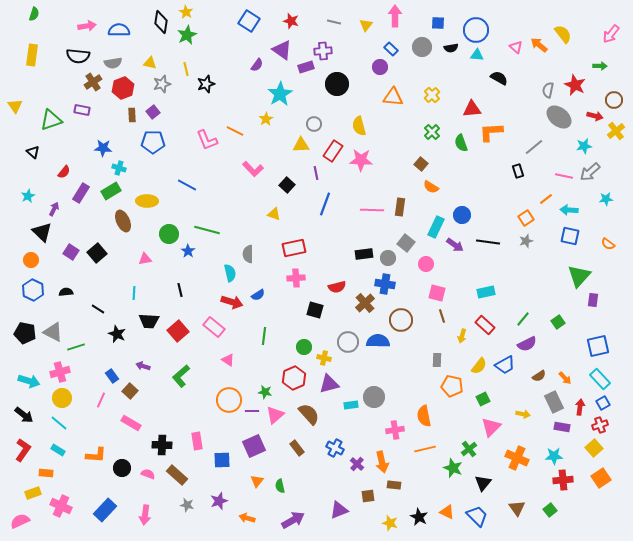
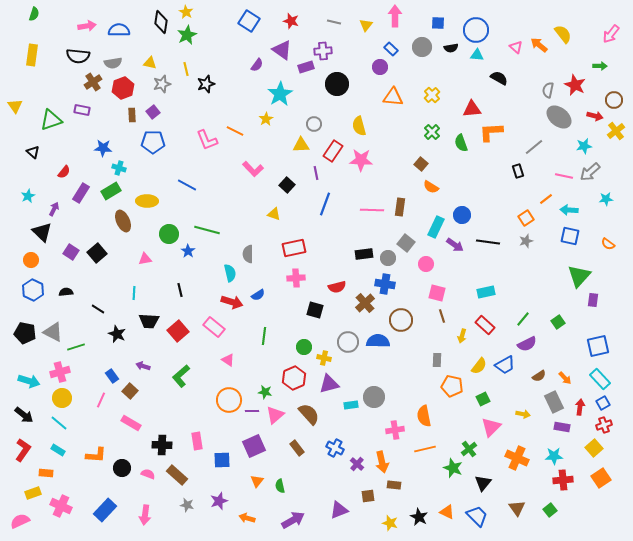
red cross at (600, 425): moved 4 px right
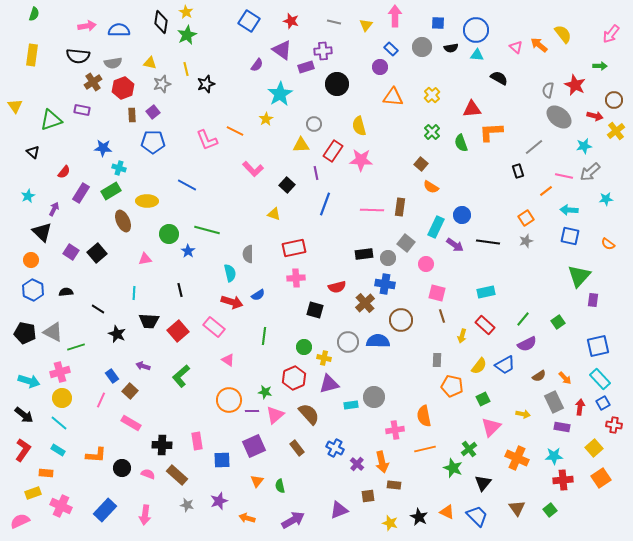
orange line at (546, 199): moved 8 px up
red cross at (604, 425): moved 10 px right; rotated 28 degrees clockwise
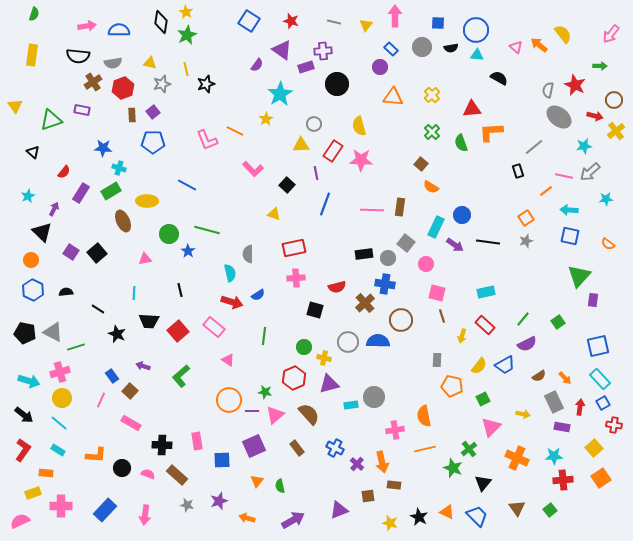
pink cross at (61, 506): rotated 25 degrees counterclockwise
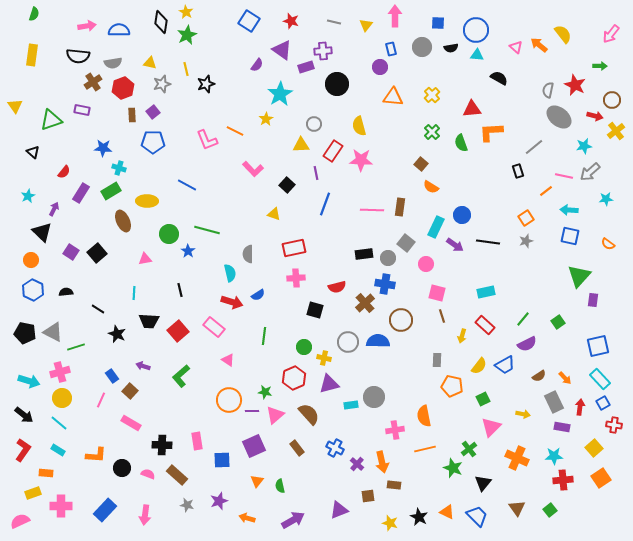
blue rectangle at (391, 49): rotated 32 degrees clockwise
brown circle at (614, 100): moved 2 px left
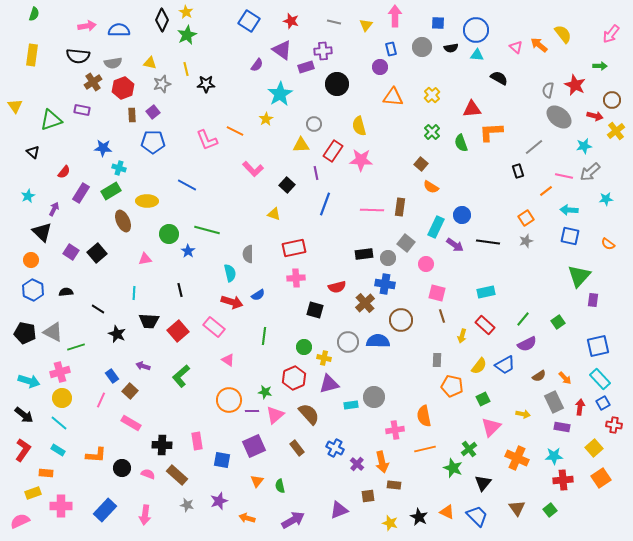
black diamond at (161, 22): moved 1 px right, 2 px up; rotated 15 degrees clockwise
black star at (206, 84): rotated 18 degrees clockwise
blue square at (222, 460): rotated 12 degrees clockwise
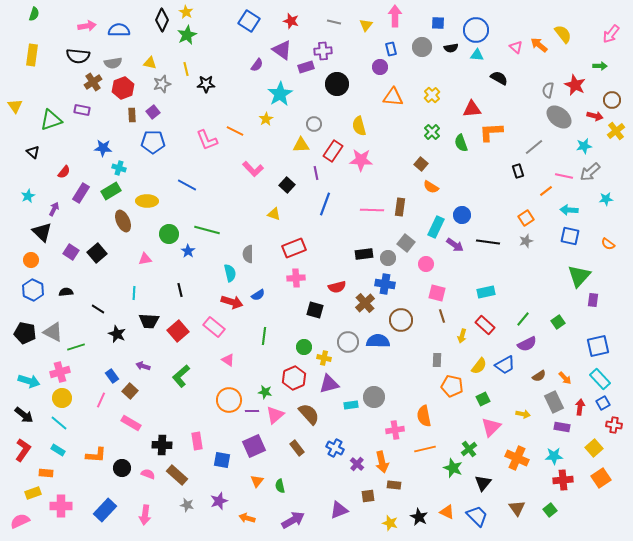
red rectangle at (294, 248): rotated 10 degrees counterclockwise
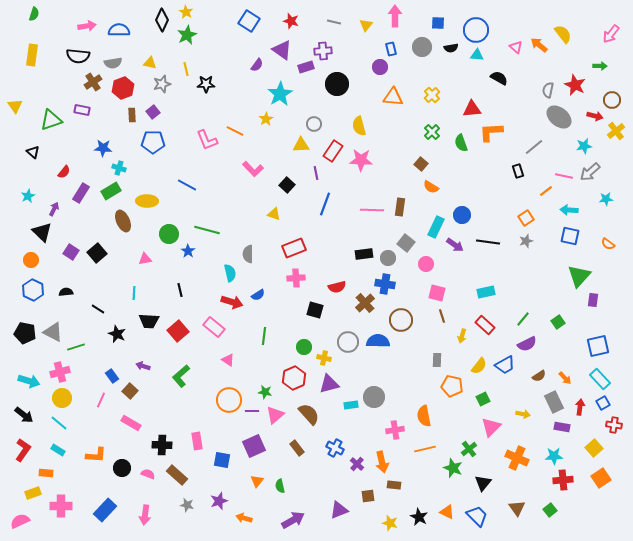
orange arrow at (247, 518): moved 3 px left
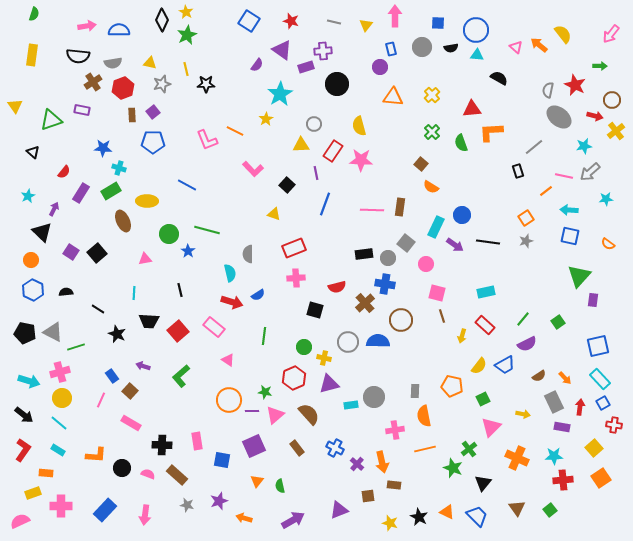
gray rectangle at (437, 360): moved 22 px left, 31 px down
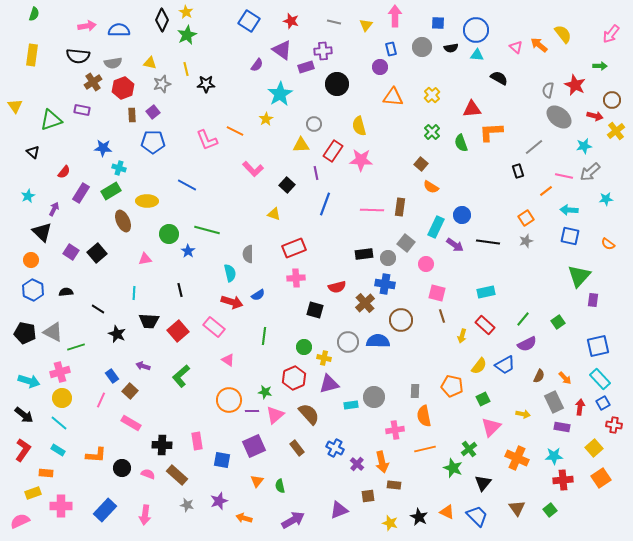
brown semicircle at (539, 376): rotated 32 degrees counterclockwise
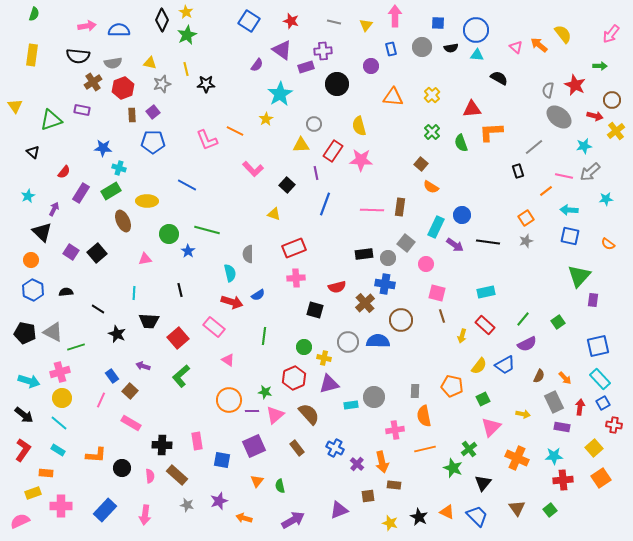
purple circle at (380, 67): moved 9 px left, 1 px up
red square at (178, 331): moved 7 px down
pink semicircle at (148, 474): moved 2 px right, 2 px down; rotated 64 degrees clockwise
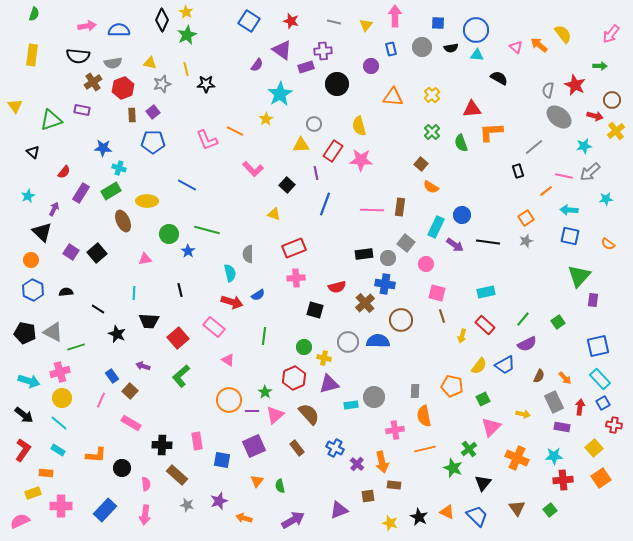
green star at (265, 392): rotated 24 degrees clockwise
pink semicircle at (150, 476): moved 4 px left, 8 px down
